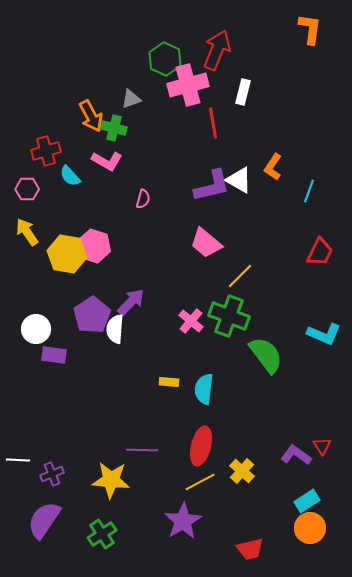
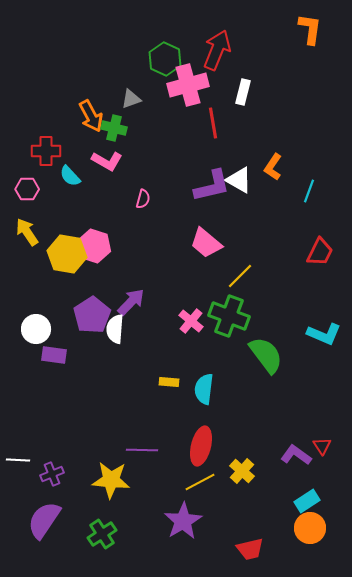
red cross at (46, 151): rotated 16 degrees clockwise
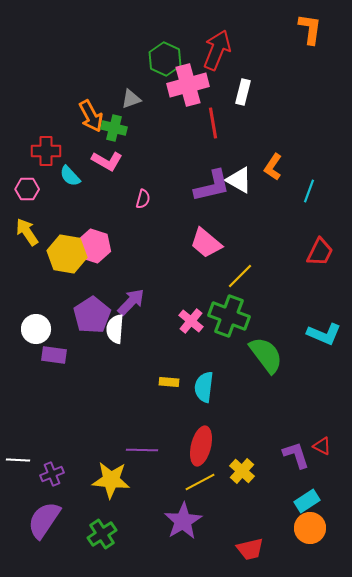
cyan semicircle at (204, 389): moved 2 px up
red triangle at (322, 446): rotated 30 degrees counterclockwise
purple L-shape at (296, 455): rotated 36 degrees clockwise
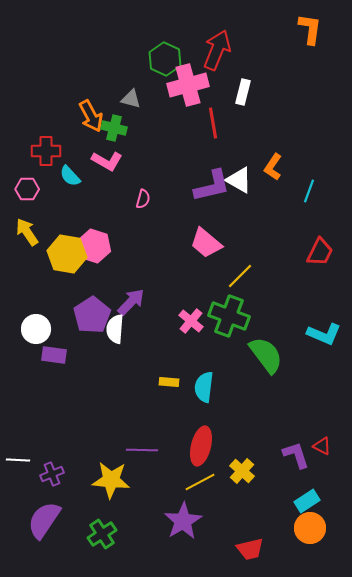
gray triangle at (131, 99): rotated 35 degrees clockwise
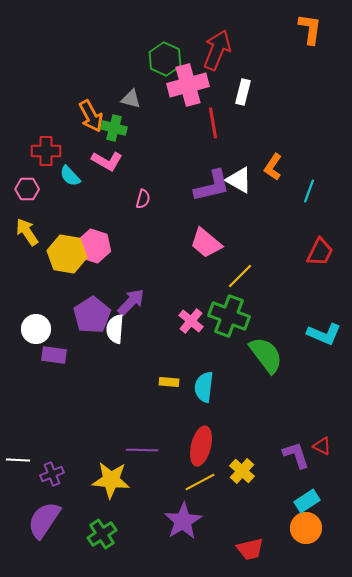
orange circle at (310, 528): moved 4 px left
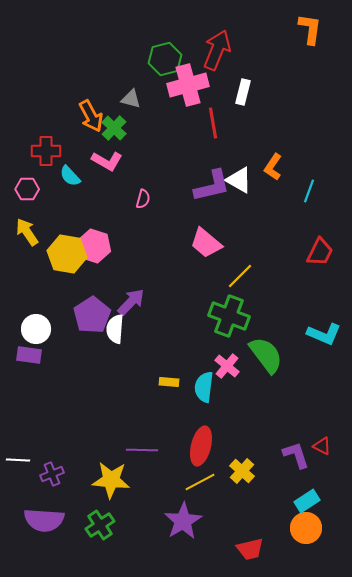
green hexagon at (165, 59): rotated 20 degrees clockwise
green cross at (114, 128): rotated 30 degrees clockwise
pink cross at (191, 321): moved 36 px right, 45 px down
purple rectangle at (54, 355): moved 25 px left
purple semicircle at (44, 520): rotated 120 degrees counterclockwise
green cross at (102, 534): moved 2 px left, 9 px up
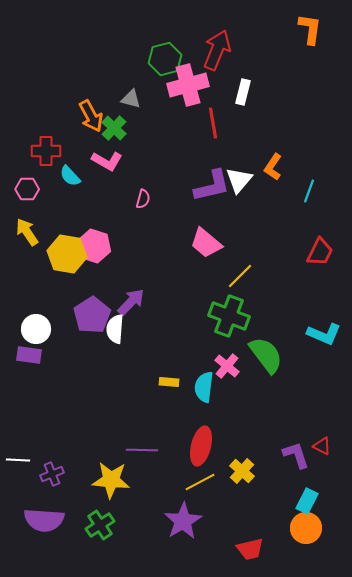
white triangle at (239, 180): rotated 40 degrees clockwise
cyan rectangle at (307, 501): rotated 30 degrees counterclockwise
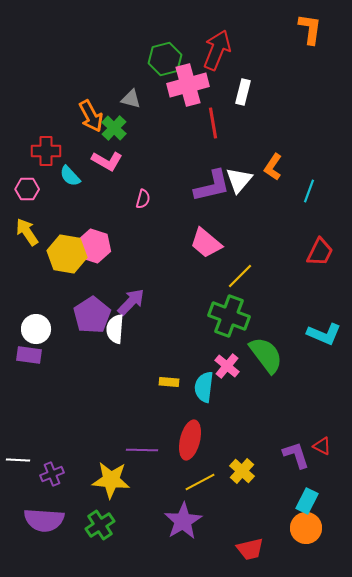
red ellipse at (201, 446): moved 11 px left, 6 px up
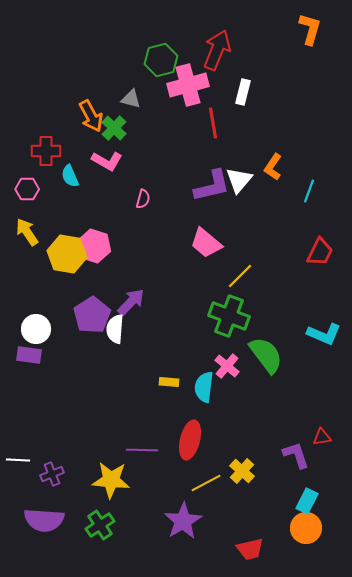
orange L-shape at (310, 29): rotated 8 degrees clockwise
green hexagon at (165, 59): moved 4 px left, 1 px down
cyan semicircle at (70, 176): rotated 20 degrees clockwise
red triangle at (322, 446): moved 9 px up; rotated 36 degrees counterclockwise
yellow line at (200, 482): moved 6 px right, 1 px down
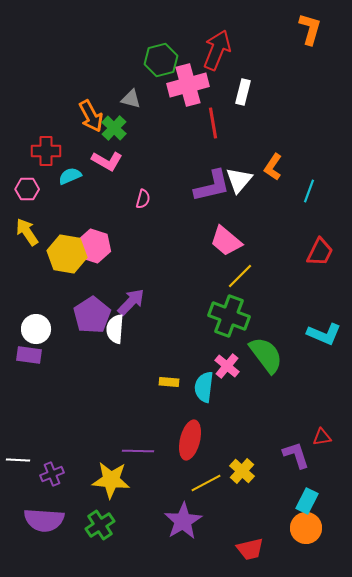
cyan semicircle at (70, 176): rotated 90 degrees clockwise
pink trapezoid at (206, 243): moved 20 px right, 2 px up
purple line at (142, 450): moved 4 px left, 1 px down
